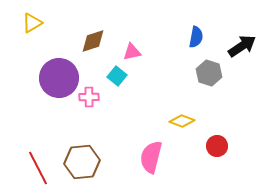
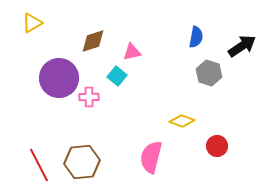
red line: moved 1 px right, 3 px up
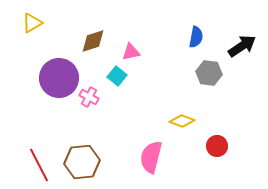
pink triangle: moved 1 px left
gray hexagon: rotated 10 degrees counterclockwise
pink cross: rotated 30 degrees clockwise
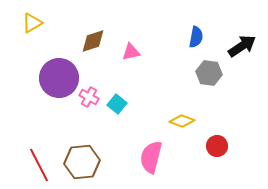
cyan square: moved 28 px down
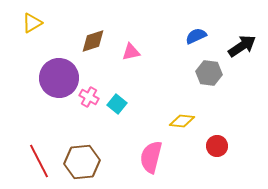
blue semicircle: moved 1 px up; rotated 125 degrees counterclockwise
yellow diamond: rotated 15 degrees counterclockwise
red line: moved 4 px up
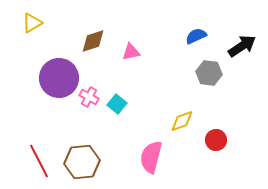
yellow diamond: rotated 25 degrees counterclockwise
red circle: moved 1 px left, 6 px up
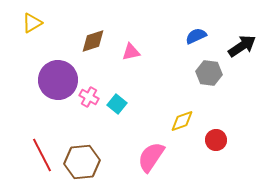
purple circle: moved 1 px left, 2 px down
pink semicircle: rotated 20 degrees clockwise
red line: moved 3 px right, 6 px up
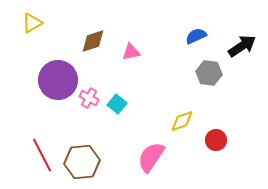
pink cross: moved 1 px down
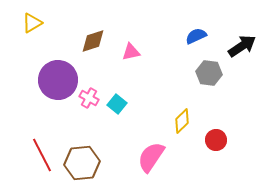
yellow diamond: rotated 25 degrees counterclockwise
brown hexagon: moved 1 px down
